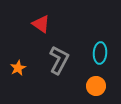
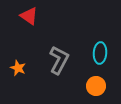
red triangle: moved 12 px left, 8 px up
orange star: rotated 21 degrees counterclockwise
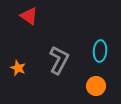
cyan ellipse: moved 2 px up
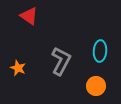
gray L-shape: moved 2 px right, 1 px down
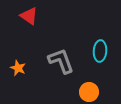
gray L-shape: rotated 48 degrees counterclockwise
orange circle: moved 7 px left, 6 px down
